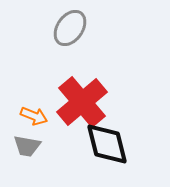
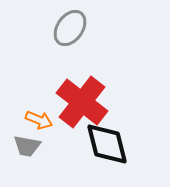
red cross: rotated 12 degrees counterclockwise
orange arrow: moved 5 px right, 4 px down
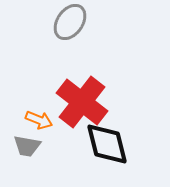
gray ellipse: moved 6 px up
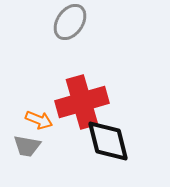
red cross: rotated 36 degrees clockwise
black diamond: moved 1 px right, 3 px up
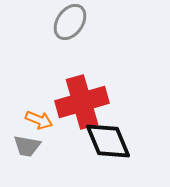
black diamond: rotated 9 degrees counterclockwise
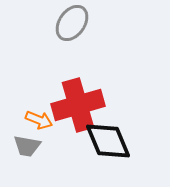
gray ellipse: moved 2 px right, 1 px down
red cross: moved 4 px left, 3 px down
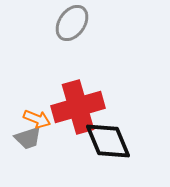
red cross: moved 2 px down
orange arrow: moved 2 px left, 1 px up
gray trapezoid: moved 1 px right, 8 px up; rotated 28 degrees counterclockwise
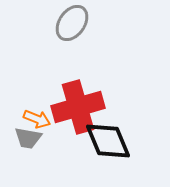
gray trapezoid: rotated 28 degrees clockwise
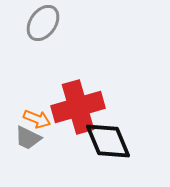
gray ellipse: moved 29 px left
gray trapezoid: rotated 16 degrees clockwise
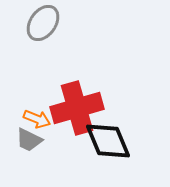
red cross: moved 1 px left, 1 px down
gray trapezoid: moved 1 px right, 2 px down
